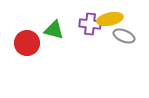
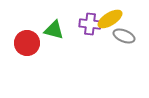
yellow ellipse: rotated 20 degrees counterclockwise
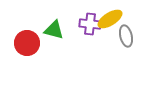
gray ellipse: moved 2 px right; rotated 55 degrees clockwise
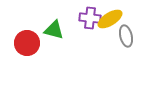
purple cross: moved 6 px up
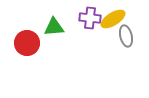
yellow ellipse: moved 3 px right
green triangle: moved 3 px up; rotated 20 degrees counterclockwise
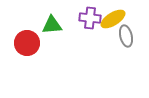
green triangle: moved 2 px left, 2 px up
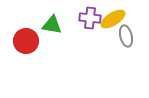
green triangle: rotated 15 degrees clockwise
red circle: moved 1 px left, 2 px up
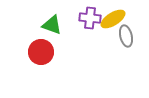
green triangle: rotated 10 degrees clockwise
red circle: moved 15 px right, 11 px down
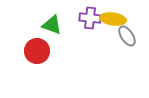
yellow ellipse: rotated 40 degrees clockwise
gray ellipse: moved 1 px right; rotated 20 degrees counterclockwise
red circle: moved 4 px left, 1 px up
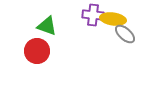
purple cross: moved 3 px right, 3 px up
green triangle: moved 5 px left, 1 px down
gray ellipse: moved 2 px left, 2 px up; rotated 15 degrees counterclockwise
